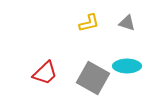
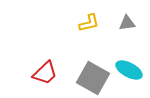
gray triangle: rotated 24 degrees counterclockwise
cyan ellipse: moved 2 px right, 4 px down; rotated 28 degrees clockwise
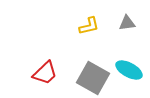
yellow L-shape: moved 3 px down
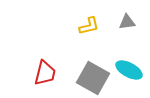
gray triangle: moved 1 px up
red trapezoid: rotated 32 degrees counterclockwise
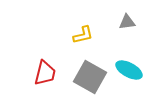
yellow L-shape: moved 6 px left, 9 px down
gray square: moved 3 px left, 1 px up
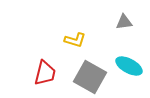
gray triangle: moved 3 px left
yellow L-shape: moved 8 px left, 5 px down; rotated 30 degrees clockwise
cyan ellipse: moved 4 px up
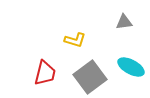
cyan ellipse: moved 2 px right, 1 px down
gray square: rotated 24 degrees clockwise
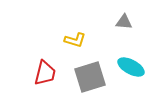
gray triangle: rotated 12 degrees clockwise
gray square: rotated 20 degrees clockwise
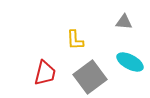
yellow L-shape: rotated 70 degrees clockwise
cyan ellipse: moved 1 px left, 5 px up
gray square: rotated 20 degrees counterclockwise
